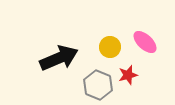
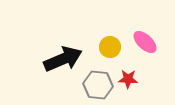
black arrow: moved 4 px right, 1 px down
red star: moved 4 px down; rotated 18 degrees clockwise
gray hexagon: rotated 16 degrees counterclockwise
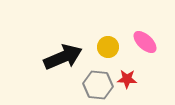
yellow circle: moved 2 px left
black arrow: moved 2 px up
red star: moved 1 px left
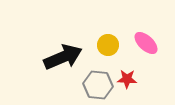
pink ellipse: moved 1 px right, 1 px down
yellow circle: moved 2 px up
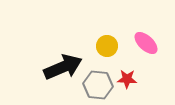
yellow circle: moved 1 px left, 1 px down
black arrow: moved 10 px down
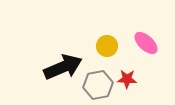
gray hexagon: rotated 16 degrees counterclockwise
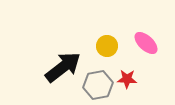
black arrow: rotated 15 degrees counterclockwise
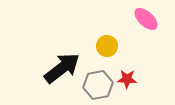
pink ellipse: moved 24 px up
black arrow: moved 1 px left, 1 px down
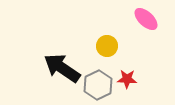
black arrow: rotated 108 degrees counterclockwise
gray hexagon: rotated 16 degrees counterclockwise
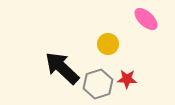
yellow circle: moved 1 px right, 2 px up
black arrow: rotated 9 degrees clockwise
gray hexagon: moved 1 px up; rotated 8 degrees clockwise
